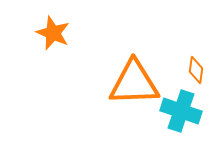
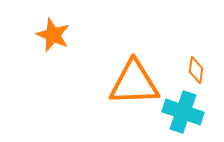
orange star: moved 2 px down
cyan cross: moved 2 px right, 1 px down
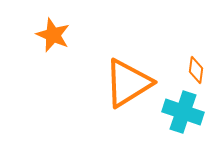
orange triangle: moved 6 px left; rotated 30 degrees counterclockwise
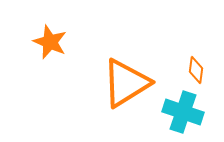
orange star: moved 3 px left, 7 px down
orange triangle: moved 2 px left
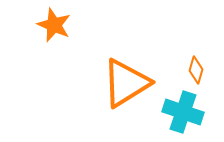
orange star: moved 4 px right, 17 px up
orange diamond: rotated 8 degrees clockwise
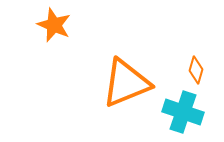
orange triangle: rotated 10 degrees clockwise
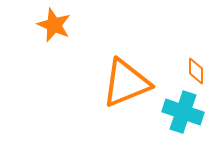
orange diamond: moved 1 px down; rotated 16 degrees counterclockwise
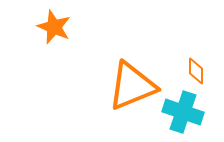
orange star: moved 2 px down
orange triangle: moved 6 px right, 3 px down
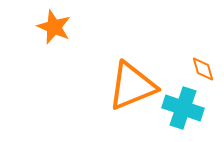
orange diamond: moved 7 px right, 2 px up; rotated 16 degrees counterclockwise
cyan cross: moved 4 px up
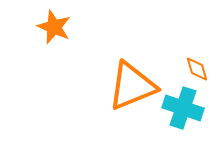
orange diamond: moved 6 px left
